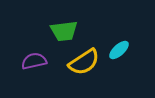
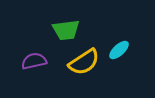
green trapezoid: moved 2 px right, 1 px up
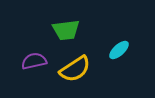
yellow semicircle: moved 9 px left, 7 px down
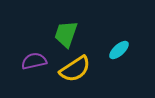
green trapezoid: moved 4 px down; rotated 116 degrees clockwise
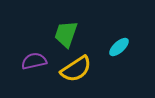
cyan ellipse: moved 3 px up
yellow semicircle: moved 1 px right
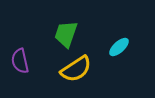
purple semicircle: moved 14 px left; rotated 90 degrees counterclockwise
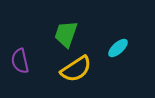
cyan ellipse: moved 1 px left, 1 px down
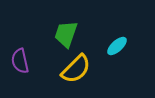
cyan ellipse: moved 1 px left, 2 px up
yellow semicircle: rotated 12 degrees counterclockwise
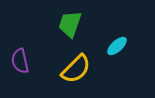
green trapezoid: moved 4 px right, 10 px up
